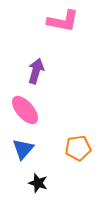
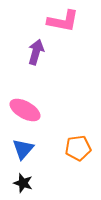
purple arrow: moved 19 px up
pink ellipse: rotated 20 degrees counterclockwise
black star: moved 15 px left
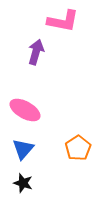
orange pentagon: rotated 25 degrees counterclockwise
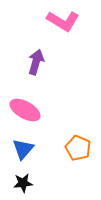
pink L-shape: rotated 20 degrees clockwise
purple arrow: moved 10 px down
orange pentagon: rotated 15 degrees counterclockwise
black star: rotated 24 degrees counterclockwise
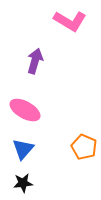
pink L-shape: moved 7 px right
purple arrow: moved 1 px left, 1 px up
orange pentagon: moved 6 px right, 1 px up
